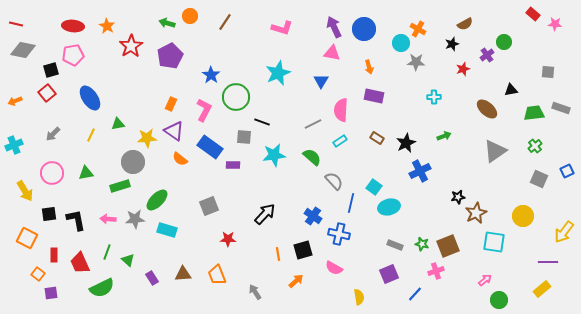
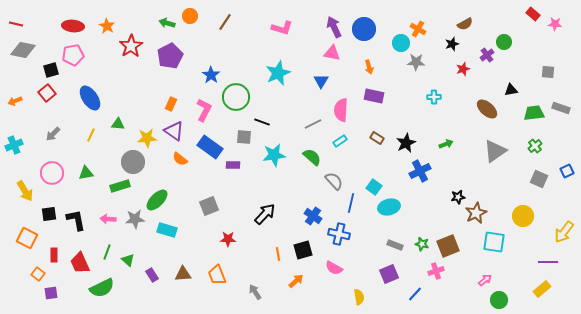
green triangle at (118, 124): rotated 16 degrees clockwise
green arrow at (444, 136): moved 2 px right, 8 px down
purple rectangle at (152, 278): moved 3 px up
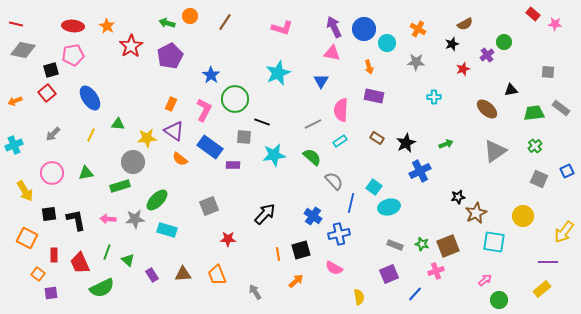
cyan circle at (401, 43): moved 14 px left
green circle at (236, 97): moved 1 px left, 2 px down
gray rectangle at (561, 108): rotated 18 degrees clockwise
blue cross at (339, 234): rotated 25 degrees counterclockwise
black square at (303, 250): moved 2 px left
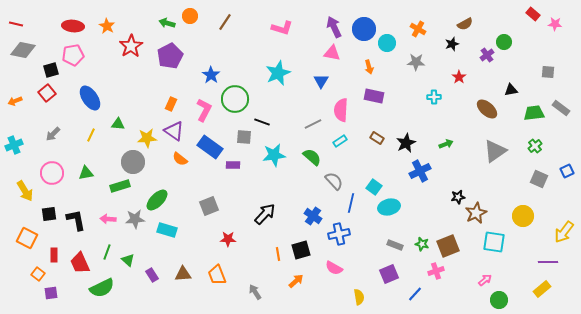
red star at (463, 69): moved 4 px left, 8 px down; rotated 16 degrees counterclockwise
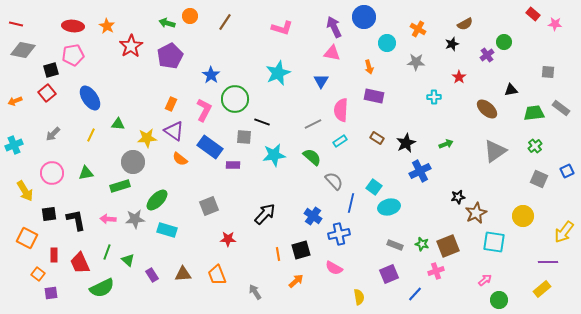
blue circle at (364, 29): moved 12 px up
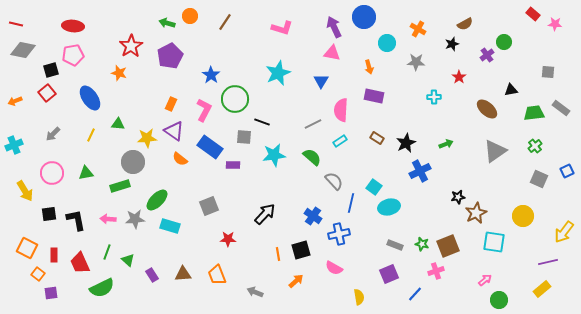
orange star at (107, 26): moved 12 px right, 47 px down; rotated 14 degrees counterclockwise
cyan rectangle at (167, 230): moved 3 px right, 4 px up
orange square at (27, 238): moved 10 px down
purple line at (548, 262): rotated 12 degrees counterclockwise
gray arrow at (255, 292): rotated 35 degrees counterclockwise
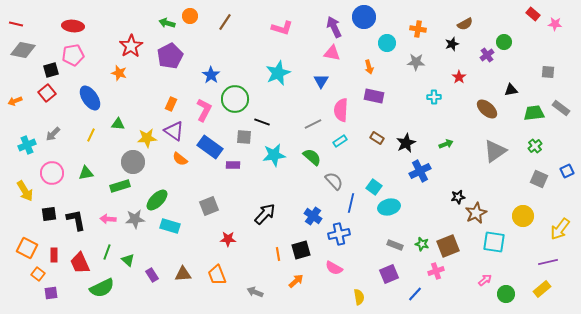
orange cross at (418, 29): rotated 21 degrees counterclockwise
cyan cross at (14, 145): moved 13 px right
yellow arrow at (564, 232): moved 4 px left, 3 px up
green circle at (499, 300): moved 7 px right, 6 px up
